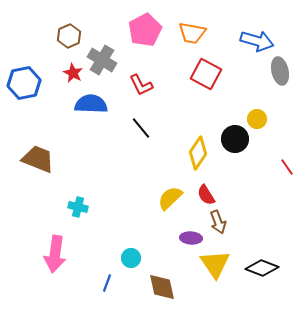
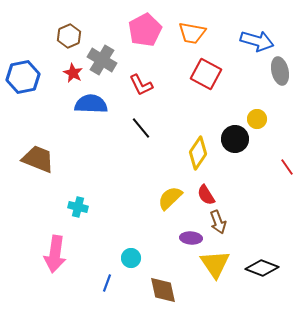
blue hexagon: moved 1 px left, 6 px up
brown diamond: moved 1 px right, 3 px down
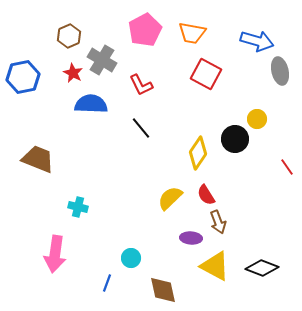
yellow triangle: moved 2 px down; rotated 28 degrees counterclockwise
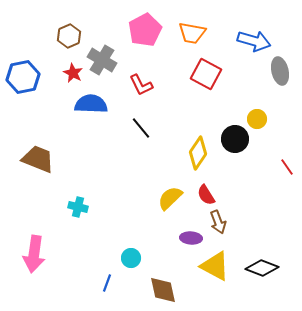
blue arrow: moved 3 px left
pink arrow: moved 21 px left
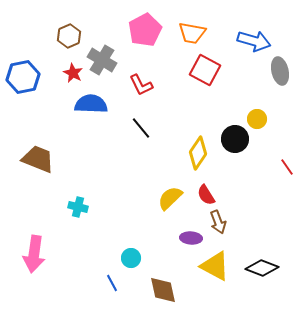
red square: moved 1 px left, 4 px up
blue line: moved 5 px right; rotated 48 degrees counterclockwise
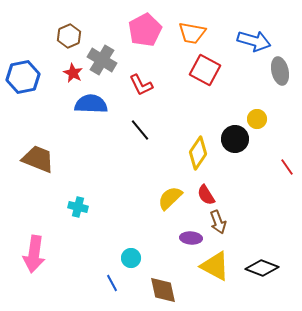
black line: moved 1 px left, 2 px down
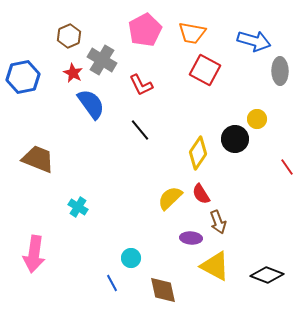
gray ellipse: rotated 12 degrees clockwise
blue semicircle: rotated 52 degrees clockwise
red semicircle: moved 5 px left, 1 px up
cyan cross: rotated 18 degrees clockwise
black diamond: moved 5 px right, 7 px down
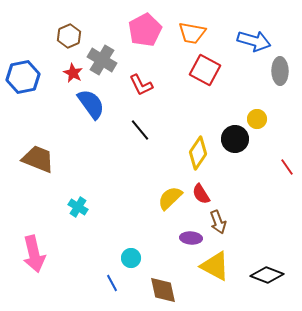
pink arrow: rotated 21 degrees counterclockwise
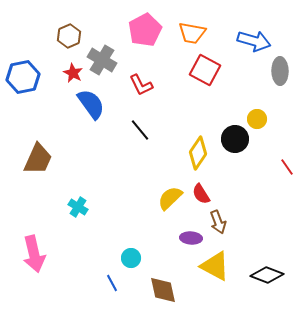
brown trapezoid: rotated 92 degrees clockwise
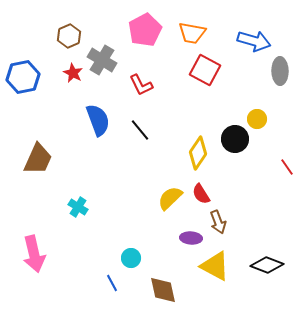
blue semicircle: moved 7 px right, 16 px down; rotated 16 degrees clockwise
black diamond: moved 10 px up
